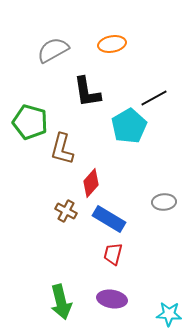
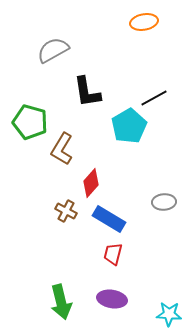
orange ellipse: moved 32 px right, 22 px up
brown L-shape: rotated 16 degrees clockwise
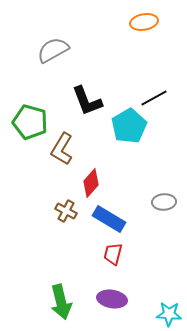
black L-shape: moved 9 px down; rotated 12 degrees counterclockwise
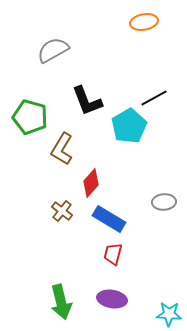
green pentagon: moved 5 px up
brown cross: moved 4 px left; rotated 10 degrees clockwise
